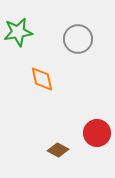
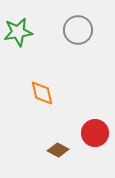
gray circle: moved 9 px up
orange diamond: moved 14 px down
red circle: moved 2 px left
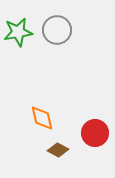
gray circle: moved 21 px left
orange diamond: moved 25 px down
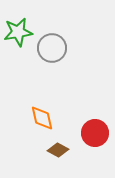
gray circle: moved 5 px left, 18 px down
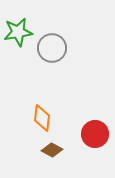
orange diamond: rotated 20 degrees clockwise
red circle: moved 1 px down
brown diamond: moved 6 px left
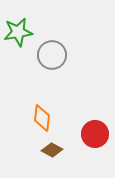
gray circle: moved 7 px down
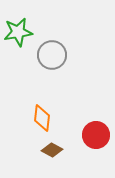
red circle: moved 1 px right, 1 px down
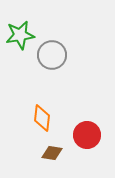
green star: moved 2 px right, 3 px down
red circle: moved 9 px left
brown diamond: moved 3 px down; rotated 20 degrees counterclockwise
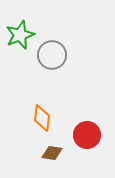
green star: rotated 12 degrees counterclockwise
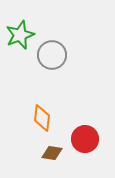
red circle: moved 2 px left, 4 px down
